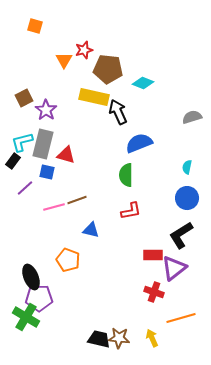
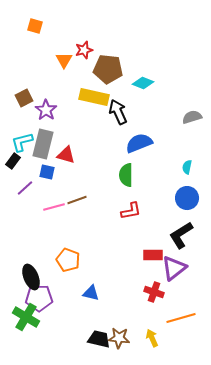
blue triangle: moved 63 px down
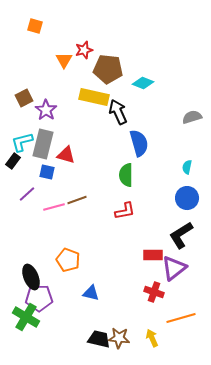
blue semicircle: rotated 96 degrees clockwise
purple line: moved 2 px right, 6 px down
red L-shape: moved 6 px left
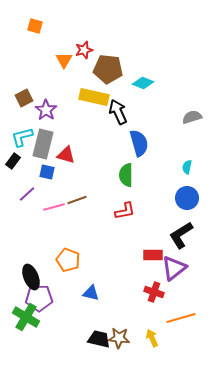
cyan L-shape: moved 5 px up
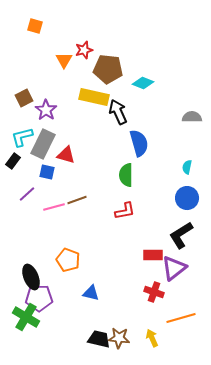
gray semicircle: rotated 18 degrees clockwise
gray rectangle: rotated 12 degrees clockwise
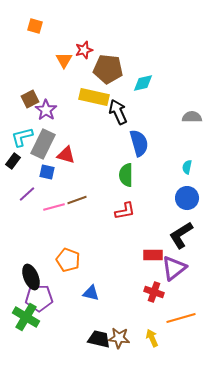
cyan diamond: rotated 35 degrees counterclockwise
brown square: moved 6 px right, 1 px down
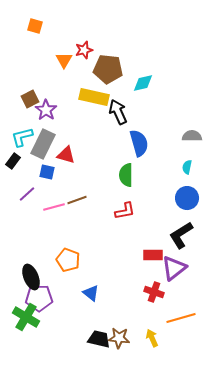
gray semicircle: moved 19 px down
blue triangle: rotated 24 degrees clockwise
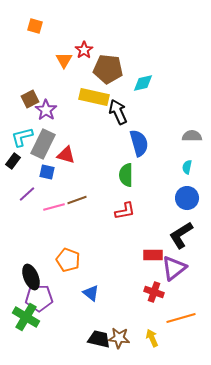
red star: rotated 18 degrees counterclockwise
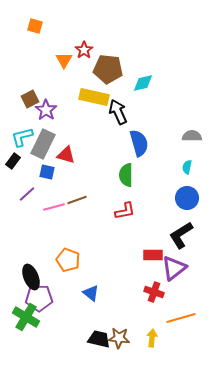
yellow arrow: rotated 30 degrees clockwise
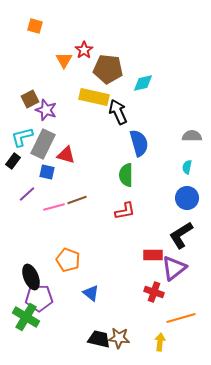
purple star: rotated 15 degrees counterclockwise
yellow arrow: moved 8 px right, 4 px down
